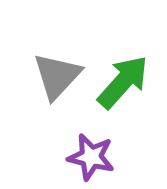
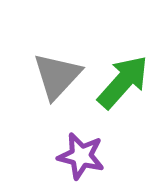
purple star: moved 10 px left, 1 px up
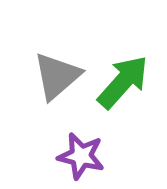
gray triangle: rotated 6 degrees clockwise
